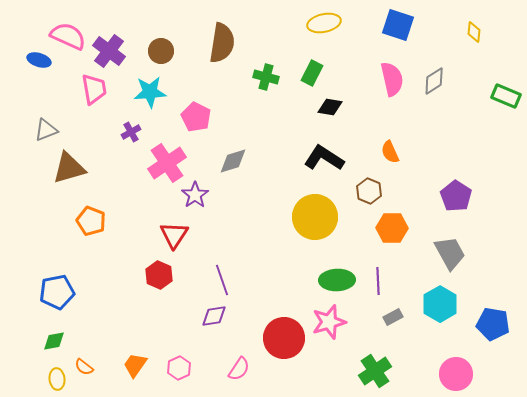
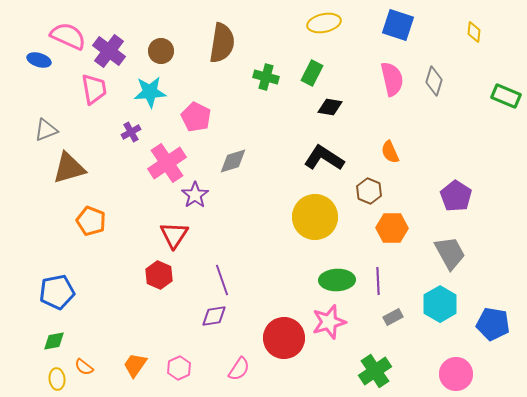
gray diamond at (434, 81): rotated 40 degrees counterclockwise
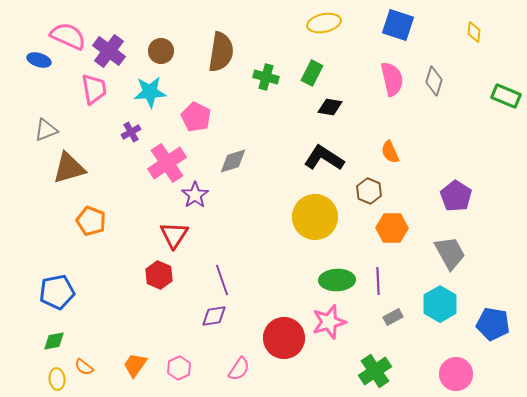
brown semicircle at (222, 43): moved 1 px left, 9 px down
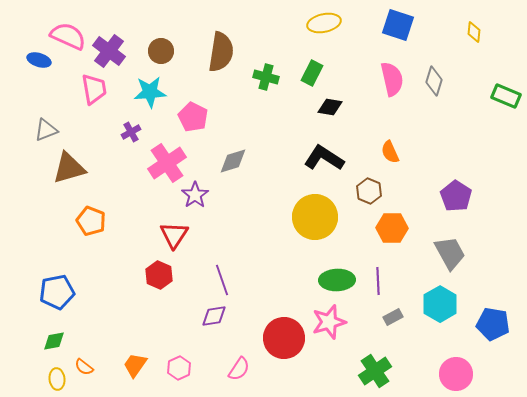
pink pentagon at (196, 117): moved 3 px left
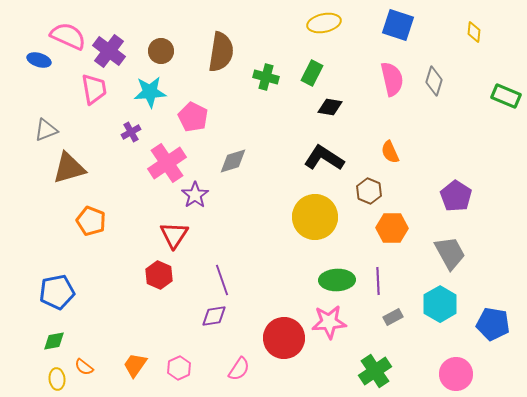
pink star at (329, 322): rotated 12 degrees clockwise
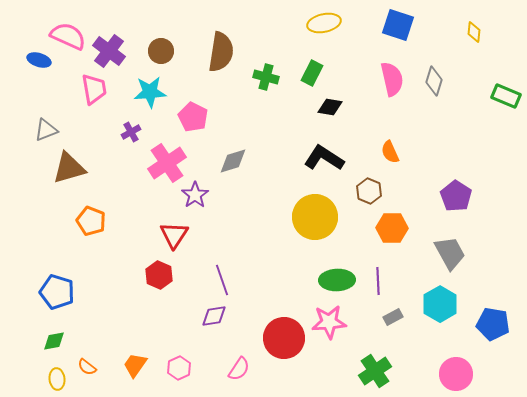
blue pentagon at (57, 292): rotated 28 degrees clockwise
orange semicircle at (84, 367): moved 3 px right
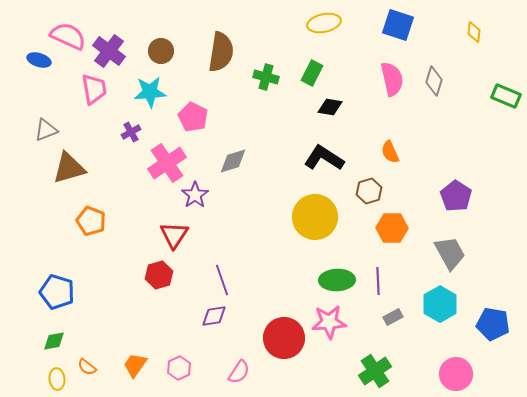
brown hexagon at (369, 191): rotated 20 degrees clockwise
red hexagon at (159, 275): rotated 20 degrees clockwise
pink semicircle at (239, 369): moved 3 px down
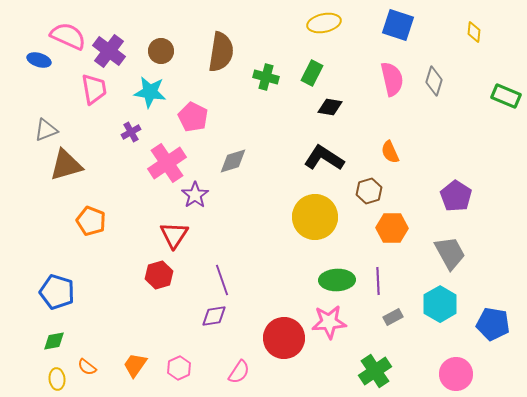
cyan star at (150, 92): rotated 12 degrees clockwise
brown triangle at (69, 168): moved 3 px left, 3 px up
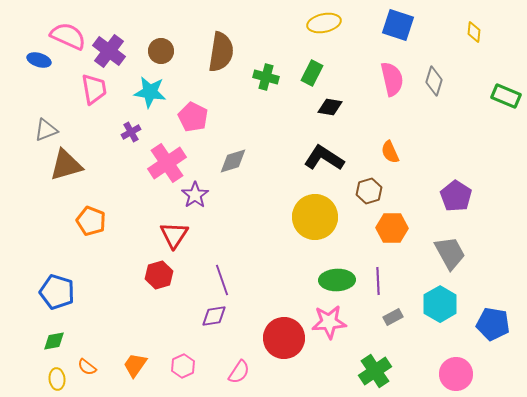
pink hexagon at (179, 368): moved 4 px right, 2 px up
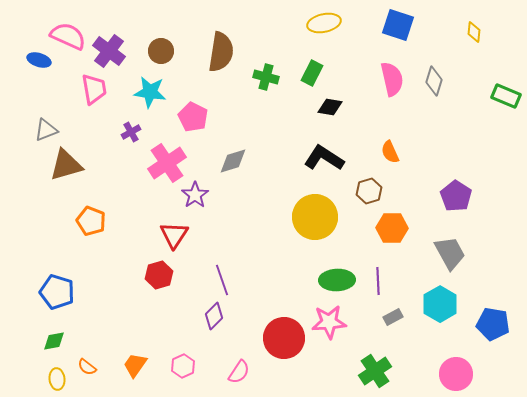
purple diamond at (214, 316): rotated 36 degrees counterclockwise
